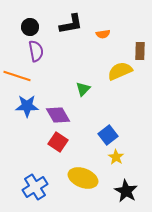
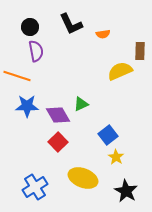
black L-shape: rotated 75 degrees clockwise
green triangle: moved 2 px left, 15 px down; rotated 21 degrees clockwise
red square: rotated 12 degrees clockwise
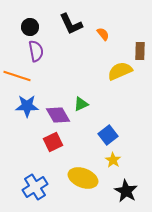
orange semicircle: rotated 120 degrees counterclockwise
red square: moved 5 px left; rotated 18 degrees clockwise
yellow star: moved 3 px left, 3 px down
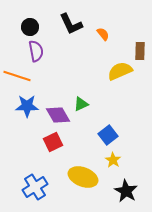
yellow ellipse: moved 1 px up
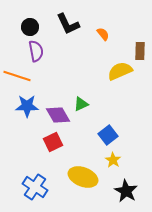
black L-shape: moved 3 px left
blue cross: rotated 25 degrees counterclockwise
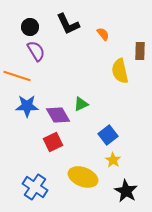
purple semicircle: rotated 20 degrees counterclockwise
yellow semicircle: rotated 80 degrees counterclockwise
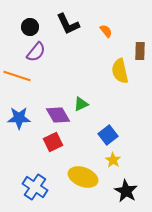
orange semicircle: moved 3 px right, 3 px up
purple semicircle: moved 1 px down; rotated 70 degrees clockwise
blue star: moved 8 px left, 12 px down
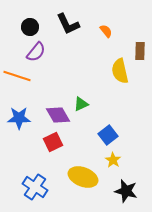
black star: rotated 15 degrees counterclockwise
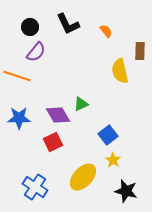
yellow ellipse: rotated 68 degrees counterclockwise
